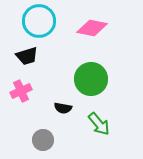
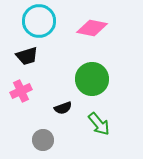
green circle: moved 1 px right
black semicircle: rotated 30 degrees counterclockwise
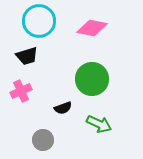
green arrow: rotated 25 degrees counterclockwise
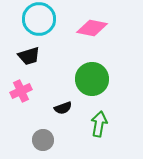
cyan circle: moved 2 px up
black trapezoid: moved 2 px right
green arrow: rotated 105 degrees counterclockwise
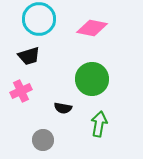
black semicircle: rotated 30 degrees clockwise
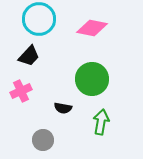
black trapezoid: rotated 30 degrees counterclockwise
green arrow: moved 2 px right, 2 px up
